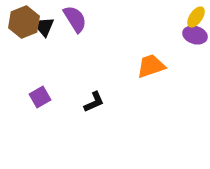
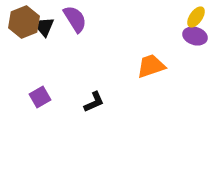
purple ellipse: moved 1 px down
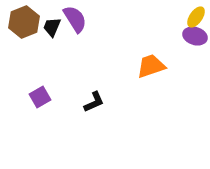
black trapezoid: moved 7 px right
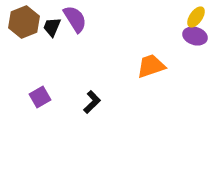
black L-shape: moved 2 px left; rotated 20 degrees counterclockwise
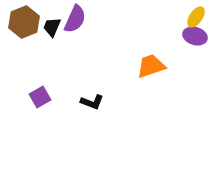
purple semicircle: rotated 56 degrees clockwise
black L-shape: rotated 65 degrees clockwise
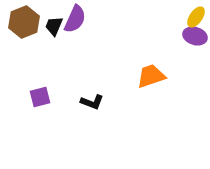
black trapezoid: moved 2 px right, 1 px up
orange trapezoid: moved 10 px down
purple square: rotated 15 degrees clockwise
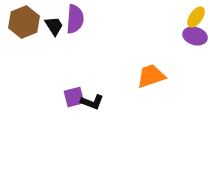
purple semicircle: rotated 20 degrees counterclockwise
black trapezoid: rotated 125 degrees clockwise
purple square: moved 34 px right
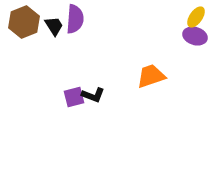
black L-shape: moved 1 px right, 7 px up
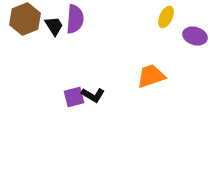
yellow ellipse: moved 30 px left; rotated 10 degrees counterclockwise
brown hexagon: moved 1 px right, 3 px up
black L-shape: rotated 10 degrees clockwise
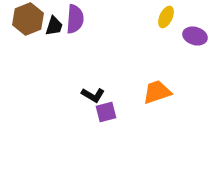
brown hexagon: moved 3 px right
black trapezoid: rotated 50 degrees clockwise
orange trapezoid: moved 6 px right, 16 px down
purple square: moved 32 px right, 15 px down
